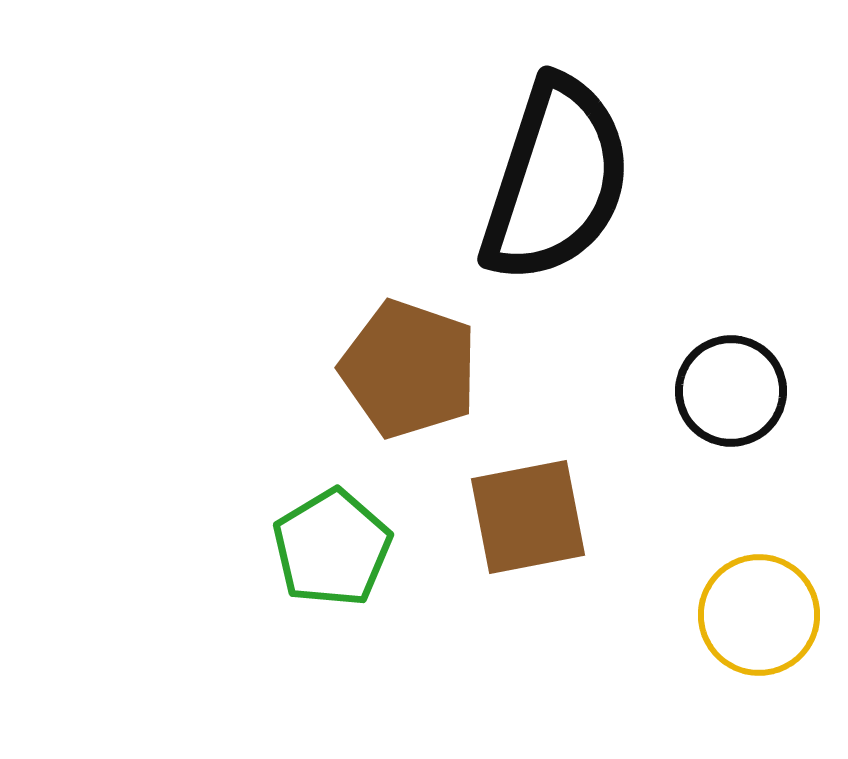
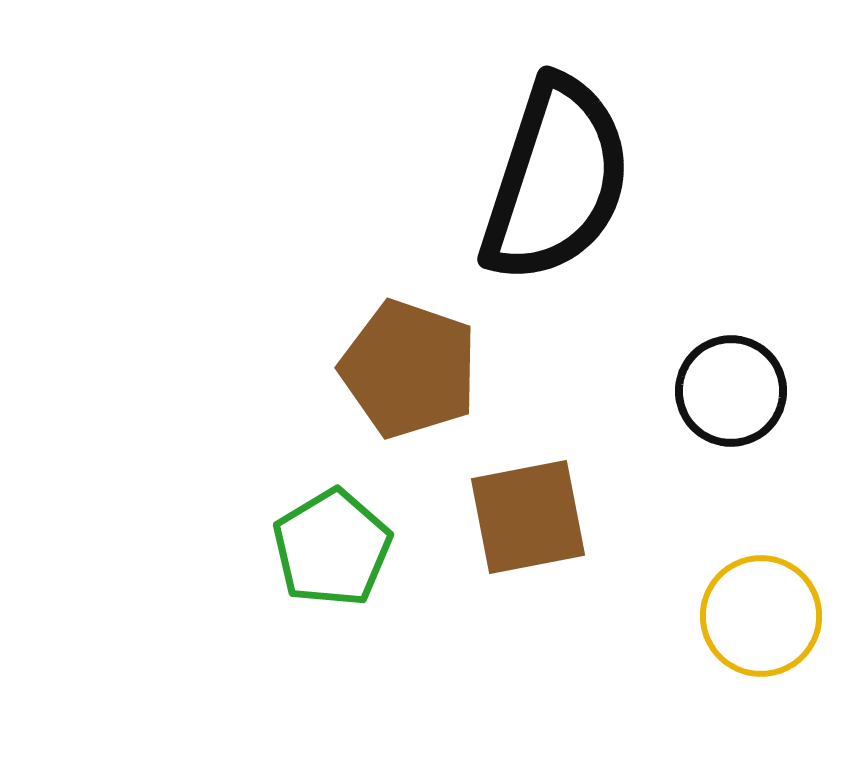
yellow circle: moved 2 px right, 1 px down
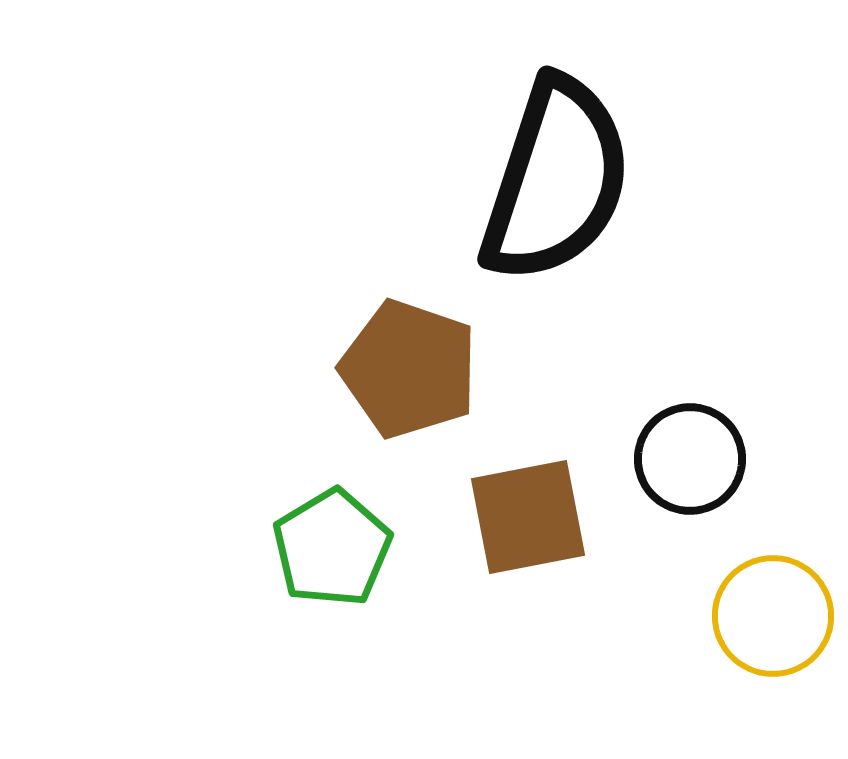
black circle: moved 41 px left, 68 px down
yellow circle: moved 12 px right
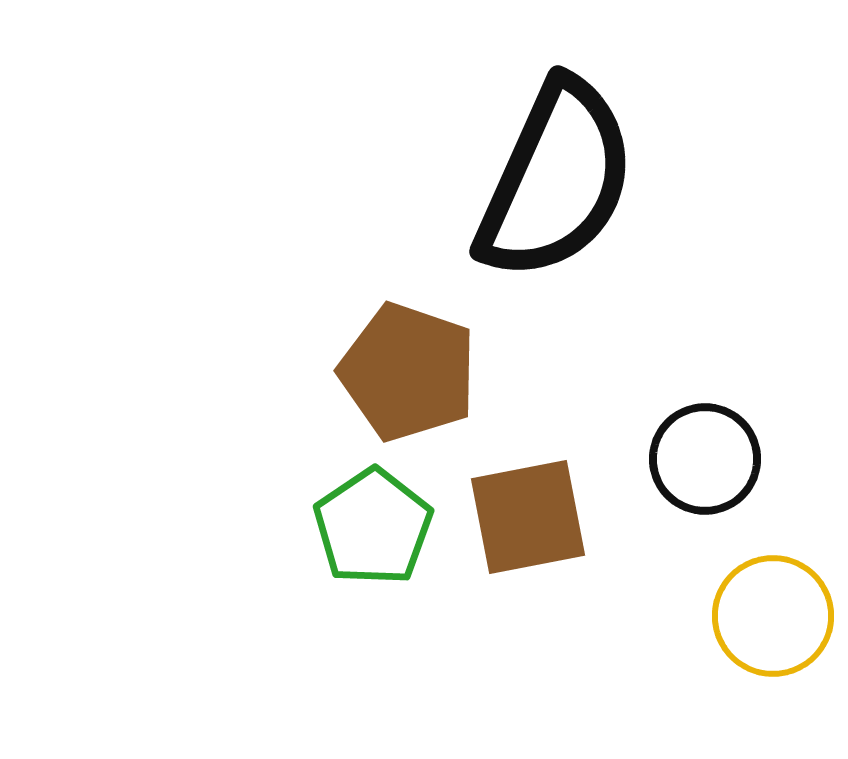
black semicircle: rotated 6 degrees clockwise
brown pentagon: moved 1 px left, 3 px down
black circle: moved 15 px right
green pentagon: moved 41 px right, 21 px up; rotated 3 degrees counterclockwise
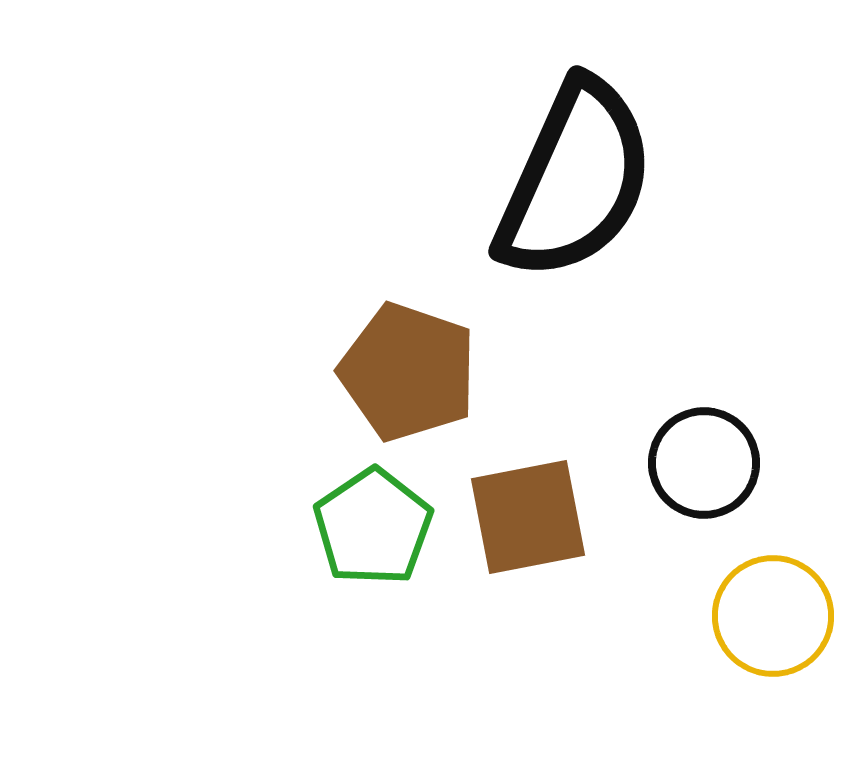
black semicircle: moved 19 px right
black circle: moved 1 px left, 4 px down
